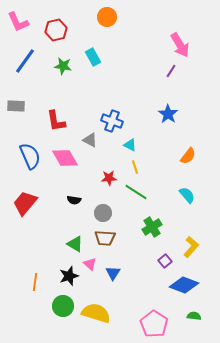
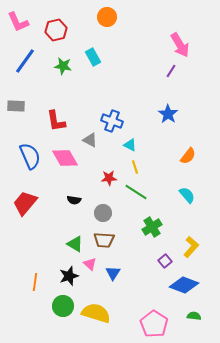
brown trapezoid: moved 1 px left, 2 px down
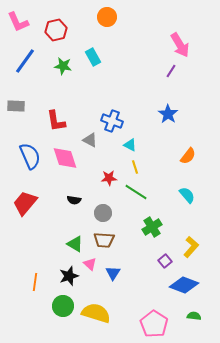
pink diamond: rotated 12 degrees clockwise
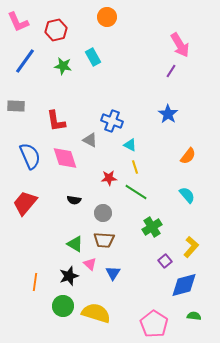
blue diamond: rotated 36 degrees counterclockwise
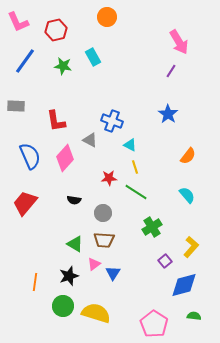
pink arrow: moved 1 px left, 3 px up
pink diamond: rotated 60 degrees clockwise
pink triangle: moved 4 px right; rotated 40 degrees clockwise
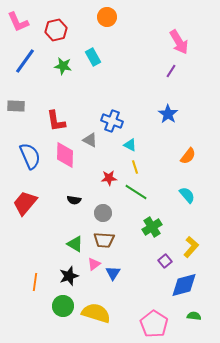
pink diamond: moved 3 px up; rotated 40 degrees counterclockwise
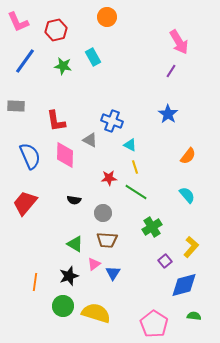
brown trapezoid: moved 3 px right
